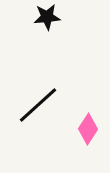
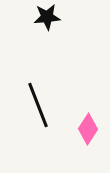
black line: rotated 69 degrees counterclockwise
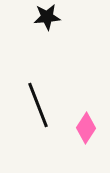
pink diamond: moved 2 px left, 1 px up
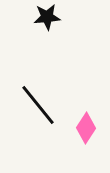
black line: rotated 18 degrees counterclockwise
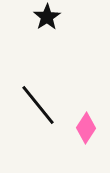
black star: rotated 28 degrees counterclockwise
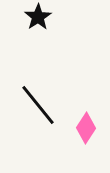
black star: moved 9 px left
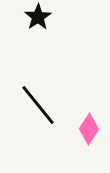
pink diamond: moved 3 px right, 1 px down
